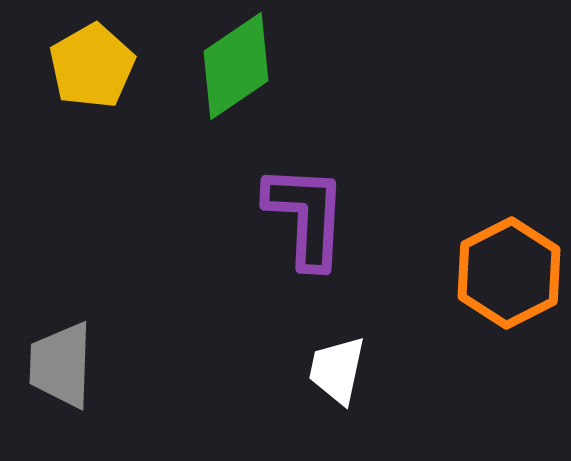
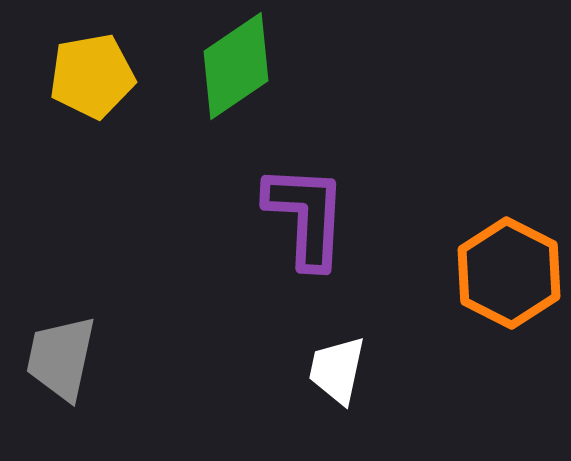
yellow pentagon: moved 10 px down; rotated 20 degrees clockwise
orange hexagon: rotated 6 degrees counterclockwise
gray trapezoid: moved 7 px up; rotated 10 degrees clockwise
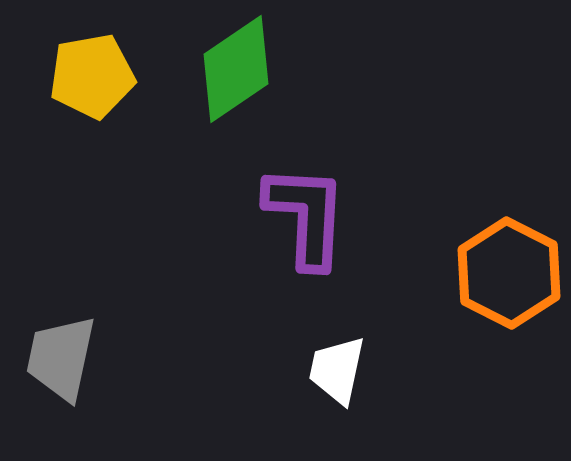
green diamond: moved 3 px down
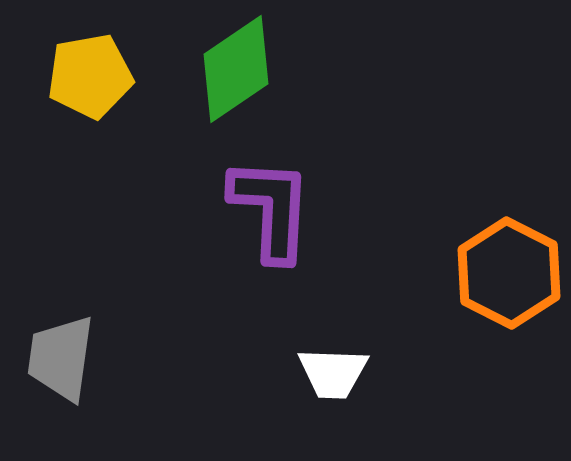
yellow pentagon: moved 2 px left
purple L-shape: moved 35 px left, 7 px up
gray trapezoid: rotated 4 degrees counterclockwise
white trapezoid: moved 4 px left, 3 px down; rotated 100 degrees counterclockwise
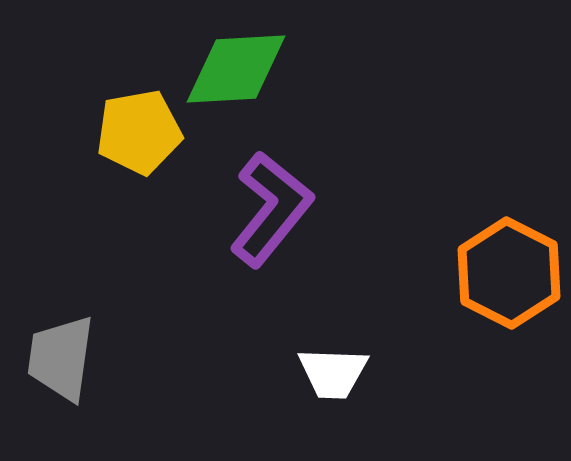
green diamond: rotated 31 degrees clockwise
yellow pentagon: moved 49 px right, 56 px down
purple L-shape: rotated 36 degrees clockwise
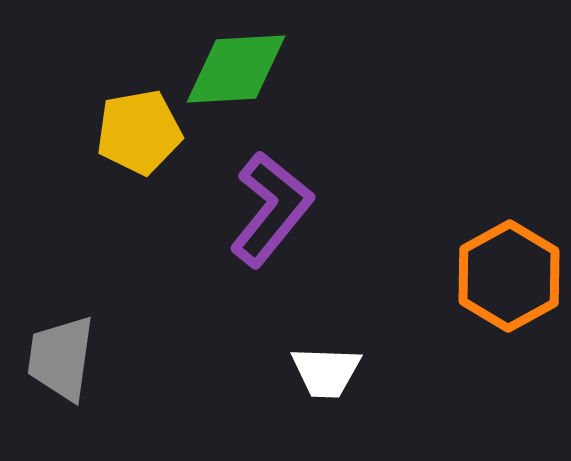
orange hexagon: moved 3 px down; rotated 4 degrees clockwise
white trapezoid: moved 7 px left, 1 px up
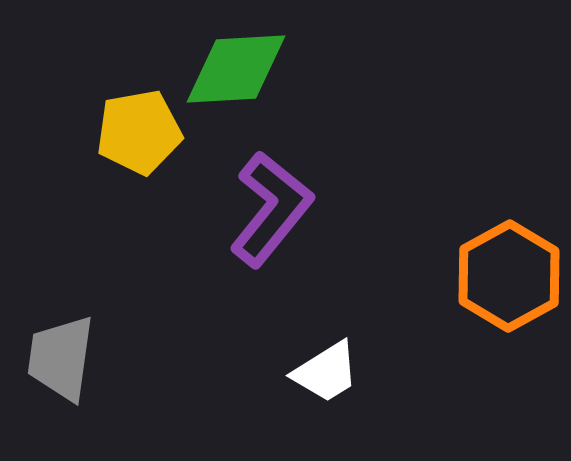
white trapezoid: rotated 34 degrees counterclockwise
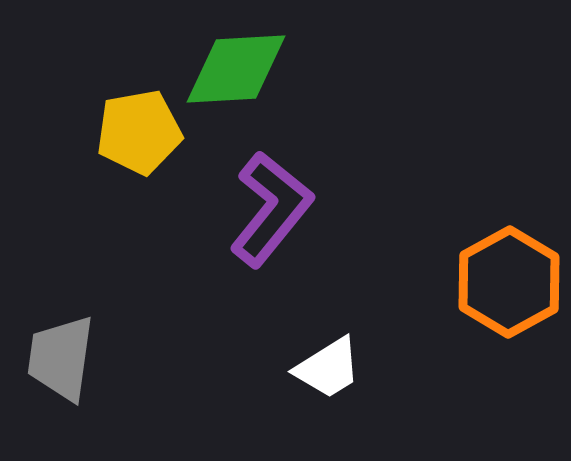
orange hexagon: moved 6 px down
white trapezoid: moved 2 px right, 4 px up
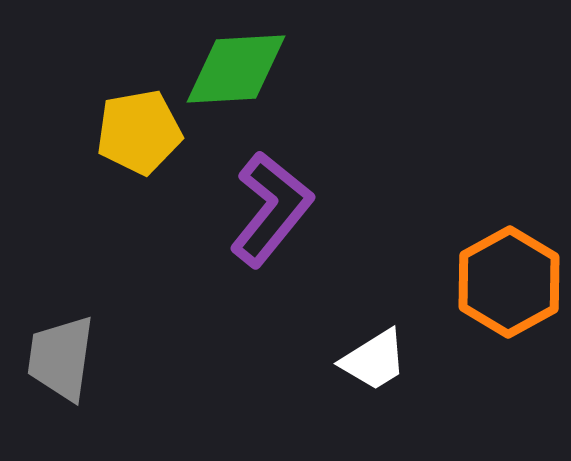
white trapezoid: moved 46 px right, 8 px up
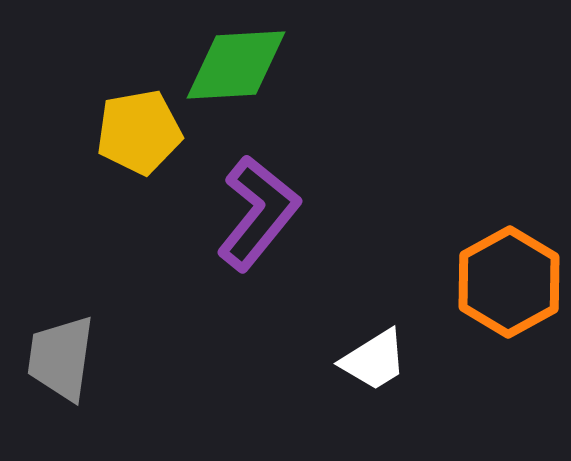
green diamond: moved 4 px up
purple L-shape: moved 13 px left, 4 px down
